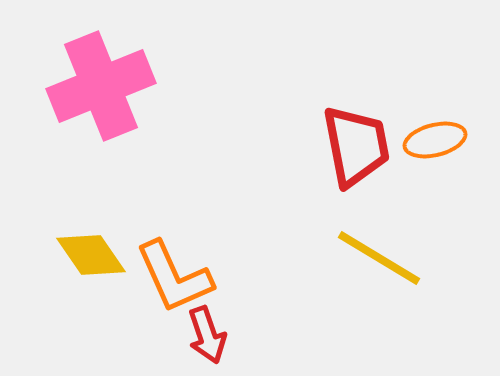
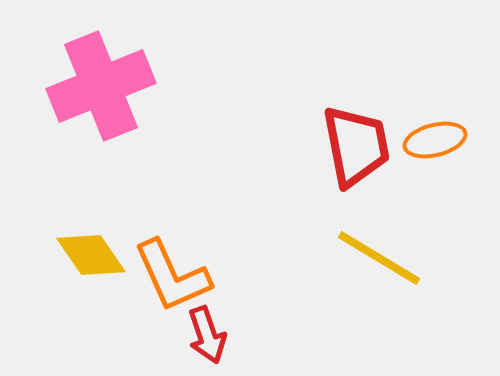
orange L-shape: moved 2 px left, 1 px up
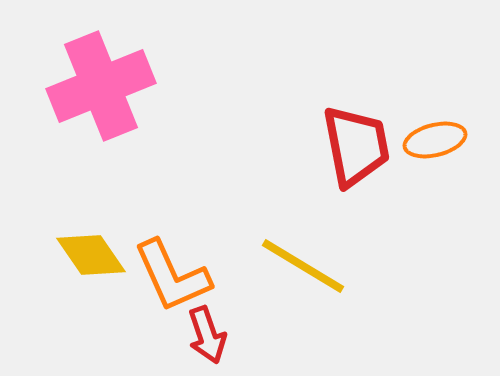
yellow line: moved 76 px left, 8 px down
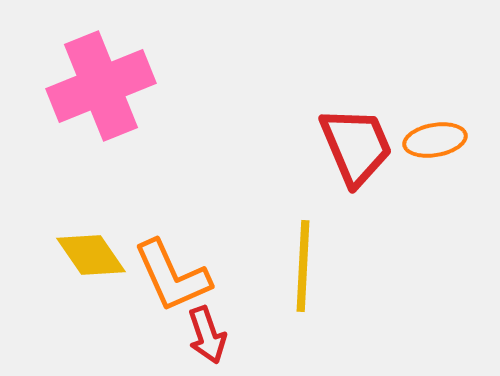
orange ellipse: rotated 4 degrees clockwise
red trapezoid: rotated 12 degrees counterclockwise
yellow line: rotated 62 degrees clockwise
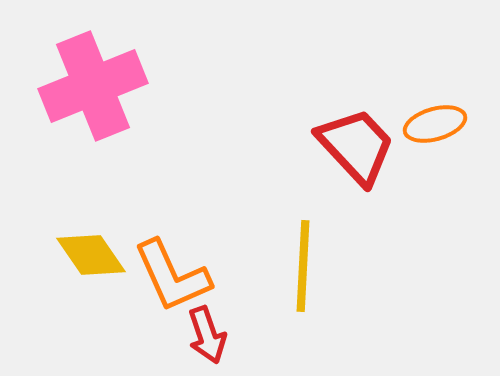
pink cross: moved 8 px left
orange ellipse: moved 16 px up; rotated 6 degrees counterclockwise
red trapezoid: rotated 20 degrees counterclockwise
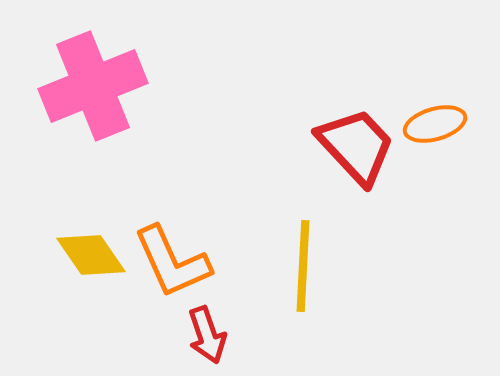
orange L-shape: moved 14 px up
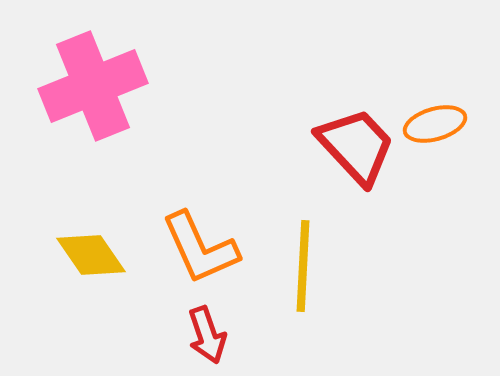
orange L-shape: moved 28 px right, 14 px up
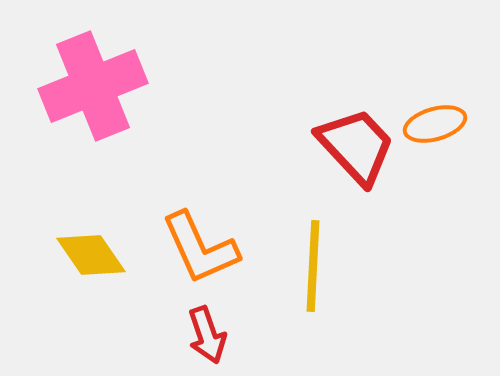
yellow line: moved 10 px right
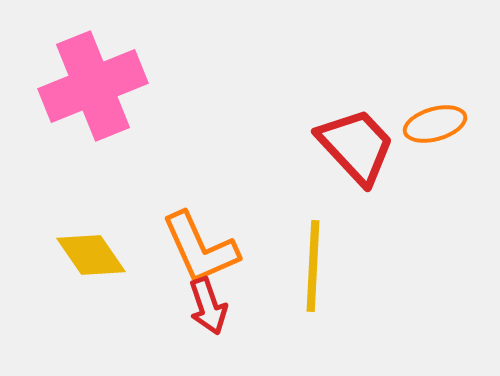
red arrow: moved 1 px right, 29 px up
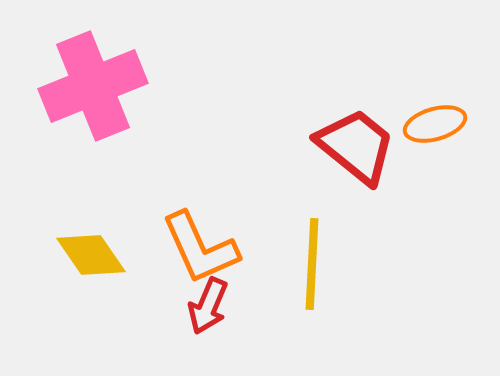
red trapezoid: rotated 8 degrees counterclockwise
yellow line: moved 1 px left, 2 px up
red arrow: rotated 42 degrees clockwise
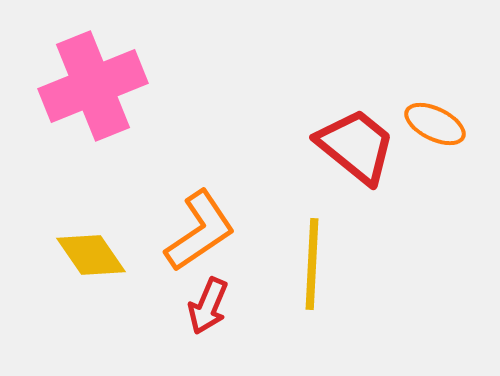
orange ellipse: rotated 42 degrees clockwise
orange L-shape: moved 17 px up; rotated 100 degrees counterclockwise
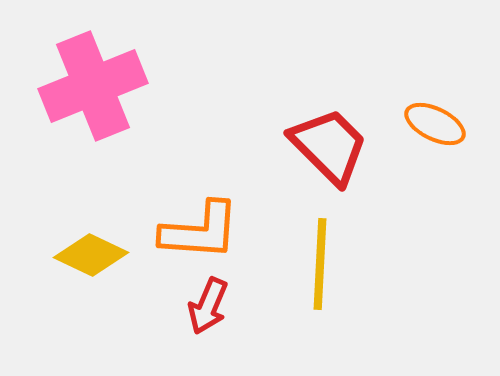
red trapezoid: moved 27 px left; rotated 6 degrees clockwise
orange L-shape: rotated 38 degrees clockwise
yellow diamond: rotated 30 degrees counterclockwise
yellow line: moved 8 px right
